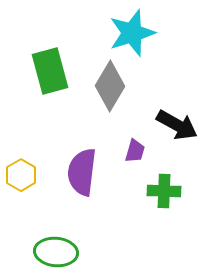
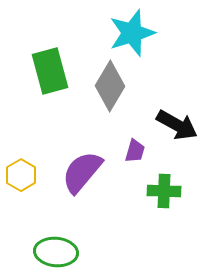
purple semicircle: rotated 33 degrees clockwise
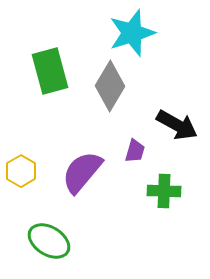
yellow hexagon: moved 4 px up
green ellipse: moved 7 px left, 11 px up; rotated 27 degrees clockwise
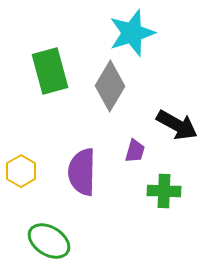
purple semicircle: rotated 39 degrees counterclockwise
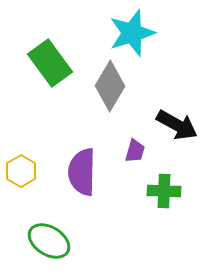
green rectangle: moved 8 px up; rotated 21 degrees counterclockwise
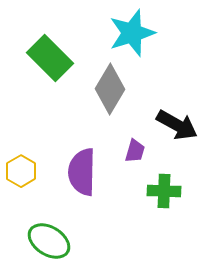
green rectangle: moved 5 px up; rotated 9 degrees counterclockwise
gray diamond: moved 3 px down
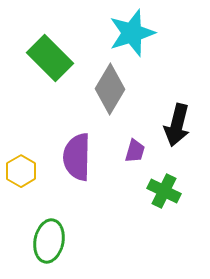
black arrow: rotated 75 degrees clockwise
purple semicircle: moved 5 px left, 15 px up
green cross: rotated 24 degrees clockwise
green ellipse: rotated 69 degrees clockwise
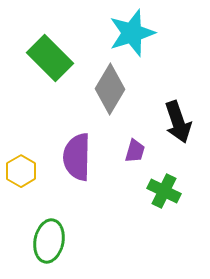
black arrow: moved 1 px right, 3 px up; rotated 33 degrees counterclockwise
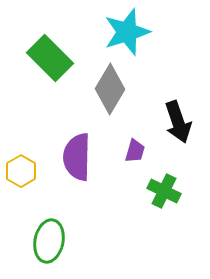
cyan star: moved 5 px left, 1 px up
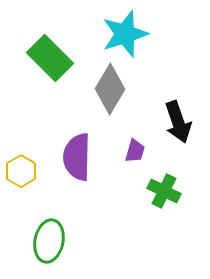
cyan star: moved 2 px left, 2 px down
